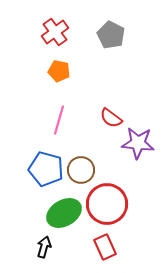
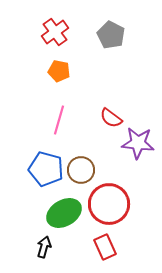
red circle: moved 2 px right
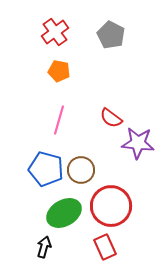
red circle: moved 2 px right, 2 px down
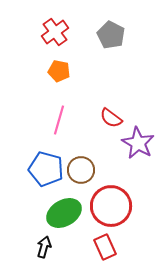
purple star: rotated 24 degrees clockwise
